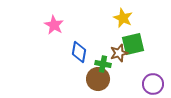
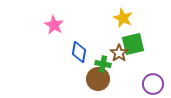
brown star: rotated 18 degrees counterclockwise
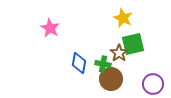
pink star: moved 4 px left, 3 px down
blue diamond: moved 11 px down
brown circle: moved 13 px right
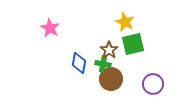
yellow star: moved 2 px right, 4 px down
brown star: moved 10 px left, 3 px up
